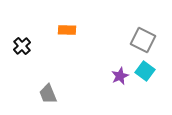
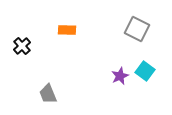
gray square: moved 6 px left, 11 px up
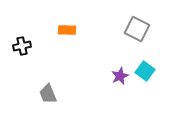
black cross: rotated 30 degrees clockwise
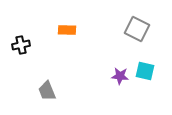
black cross: moved 1 px left, 1 px up
cyan square: rotated 24 degrees counterclockwise
purple star: rotated 30 degrees clockwise
gray trapezoid: moved 1 px left, 3 px up
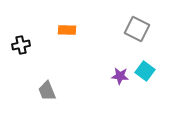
cyan square: rotated 24 degrees clockwise
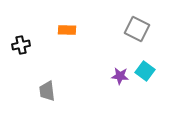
gray trapezoid: rotated 15 degrees clockwise
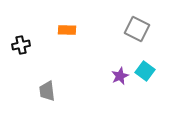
purple star: rotated 30 degrees counterclockwise
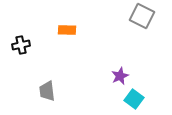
gray square: moved 5 px right, 13 px up
cyan square: moved 11 px left, 28 px down
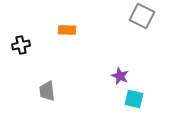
purple star: rotated 24 degrees counterclockwise
cyan square: rotated 24 degrees counterclockwise
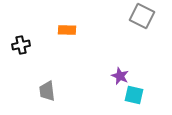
cyan square: moved 4 px up
